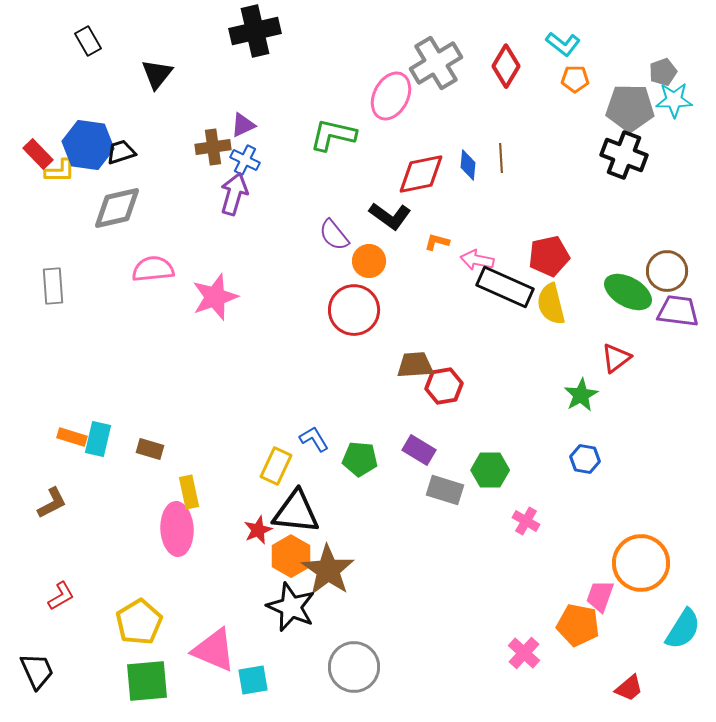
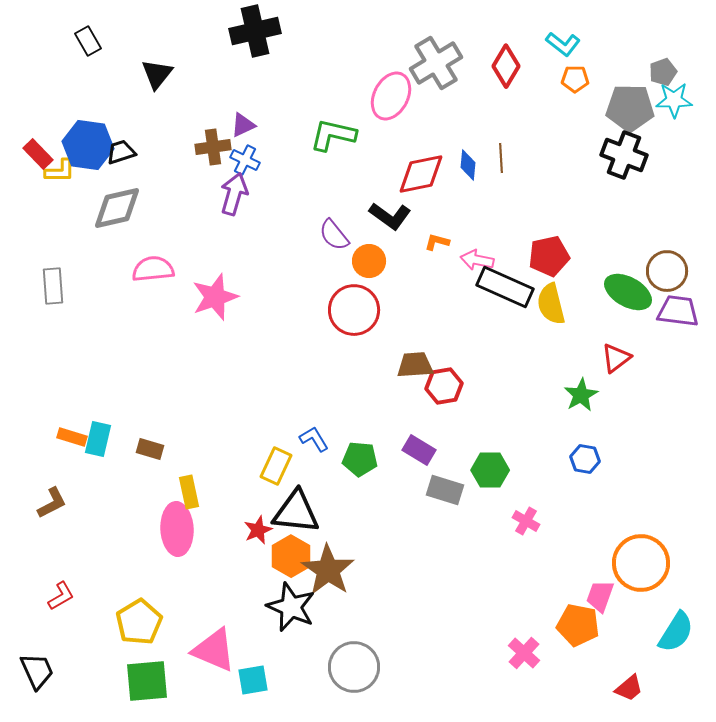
cyan semicircle at (683, 629): moved 7 px left, 3 px down
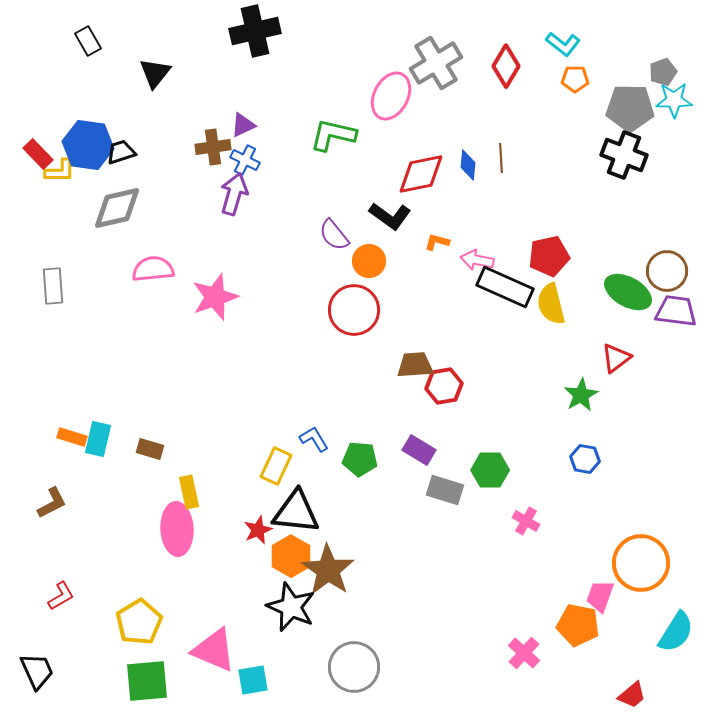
black triangle at (157, 74): moved 2 px left, 1 px up
purple trapezoid at (678, 311): moved 2 px left
red trapezoid at (629, 688): moved 3 px right, 7 px down
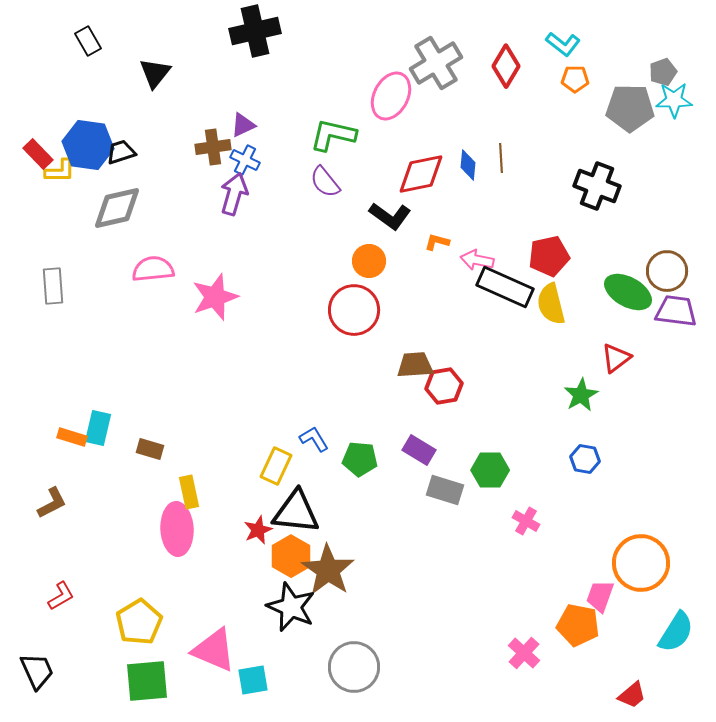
black cross at (624, 155): moved 27 px left, 31 px down
purple semicircle at (334, 235): moved 9 px left, 53 px up
cyan rectangle at (98, 439): moved 11 px up
